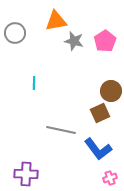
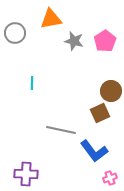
orange triangle: moved 5 px left, 2 px up
cyan line: moved 2 px left
blue L-shape: moved 4 px left, 2 px down
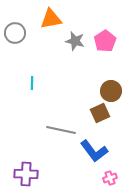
gray star: moved 1 px right
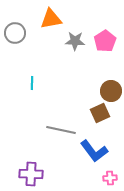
gray star: rotated 12 degrees counterclockwise
purple cross: moved 5 px right
pink cross: rotated 16 degrees clockwise
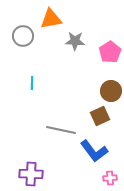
gray circle: moved 8 px right, 3 px down
pink pentagon: moved 5 px right, 11 px down
brown square: moved 3 px down
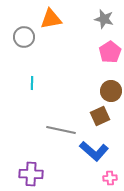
gray circle: moved 1 px right, 1 px down
gray star: moved 29 px right, 22 px up; rotated 12 degrees clockwise
blue L-shape: rotated 12 degrees counterclockwise
